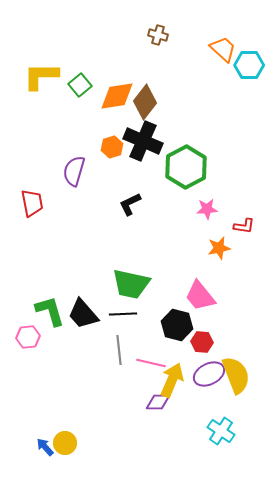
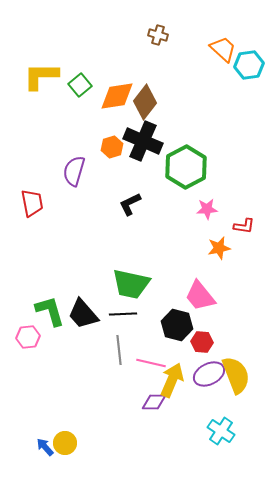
cyan hexagon: rotated 8 degrees counterclockwise
purple diamond: moved 4 px left
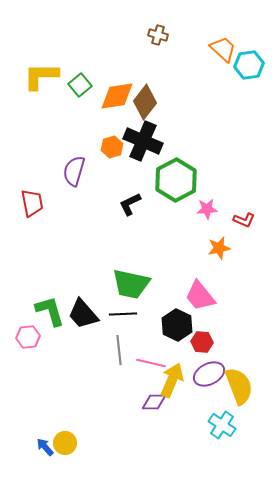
green hexagon: moved 10 px left, 13 px down
red L-shape: moved 6 px up; rotated 15 degrees clockwise
black hexagon: rotated 12 degrees clockwise
yellow semicircle: moved 3 px right, 11 px down
cyan cross: moved 1 px right, 6 px up
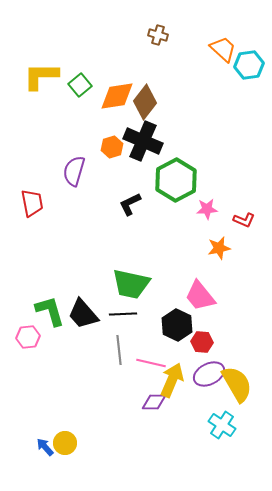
yellow semicircle: moved 2 px left, 2 px up; rotated 9 degrees counterclockwise
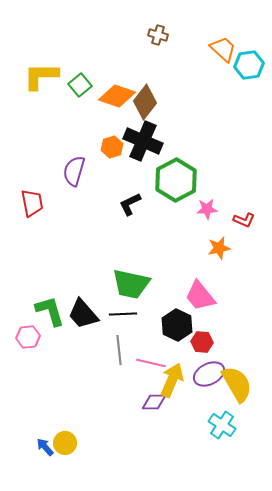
orange diamond: rotated 27 degrees clockwise
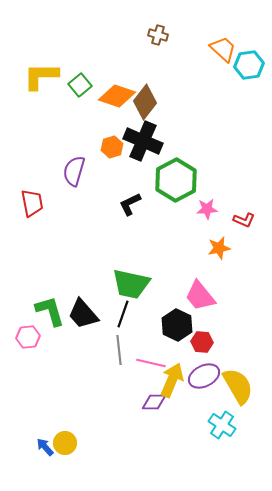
black line: rotated 68 degrees counterclockwise
purple ellipse: moved 5 px left, 2 px down
yellow semicircle: moved 1 px right, 2 px down
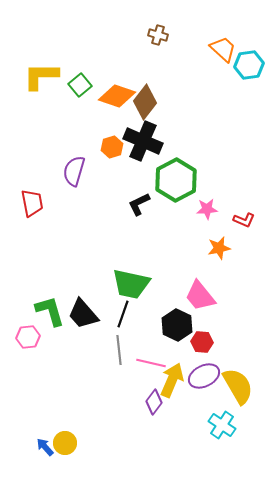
black L-shape: moved 9 px right
purple diamond: rotated 55 degrees counterclockwise
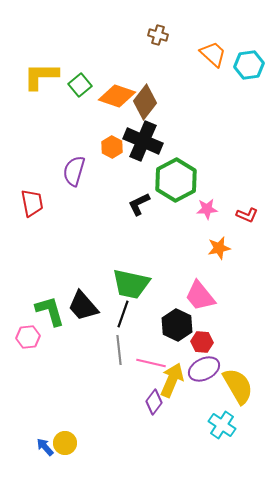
orange trapezoid: moved 10 px left, 5 px down
orange hexagon: rotated 15 degrees counterclockwise
red L-shape: moved 3 px right, 5 px up
black trapezoid: moved 8 px up
purple ellipse: moved 7 px up
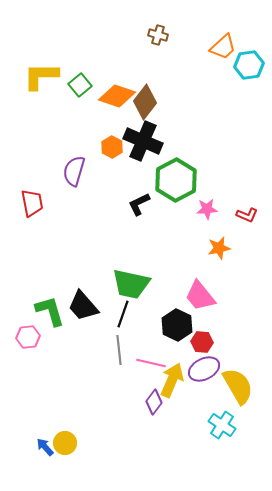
orange trapezoid: moved 10 px right, 7 px up; rotated 96 degrees clockwise
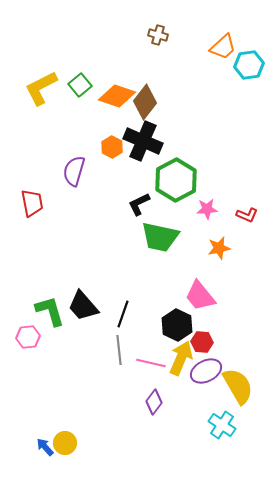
yellow L-shape: moved 12 px down; rotated 27 degrees counterclockwise
green trapezoid: moved 29 px right, 47 px up
purple ellipse: moved 2 px right, 2 px down
yellow arrow: moved 9 px right, 22 px up
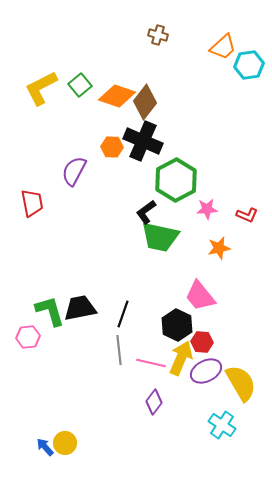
orange hexagon: rotated 25 degrees counterclockwise
purple semicircle: rotated 12 degrees clockwise
black L-shape: moved 7 px right, 8 px down; rotated 10 degrees counterclockwise
black trapezoid: moved 3 px left, 2 px down; rotated 120 degrees clockwise
yellow semicircle: moved 3 px right, 3 px up
